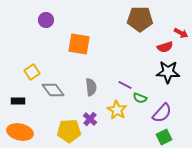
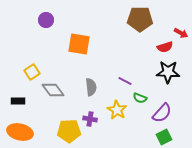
purple line: moved 4 px up
purple cross: rotated 32 degrees counterclockwise
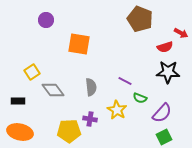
brown pentagon: rotated 20 degrees clockwise
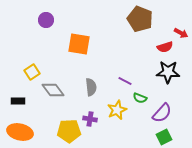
yellow star: rotated 18 degrees clockwise
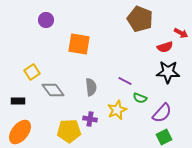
orange ellipse: rotated 65 degrees counterclockwise
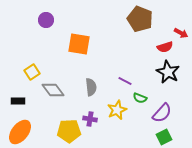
black star: rotated 25 degrees clockwise
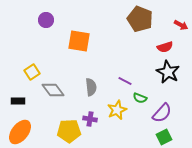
red arrow: moved 8 px up
orange square: moved 3 px up
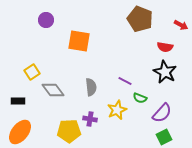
red semicircle: rotated 28 degrees clockwise
black star: moved 3 px left
